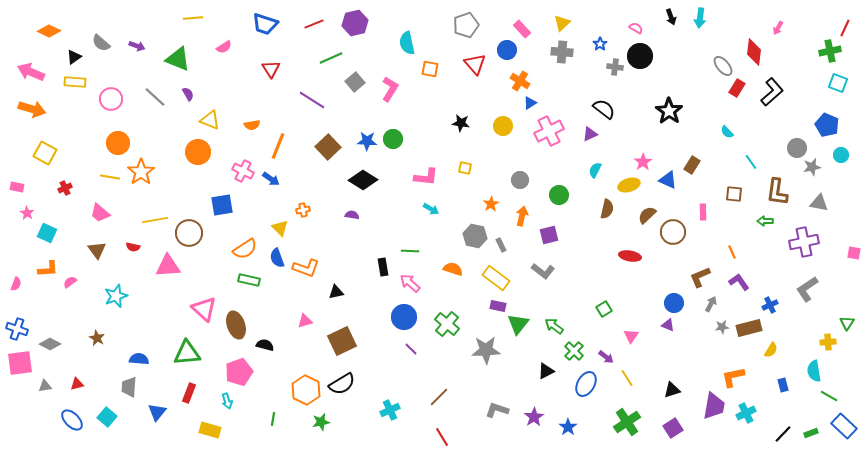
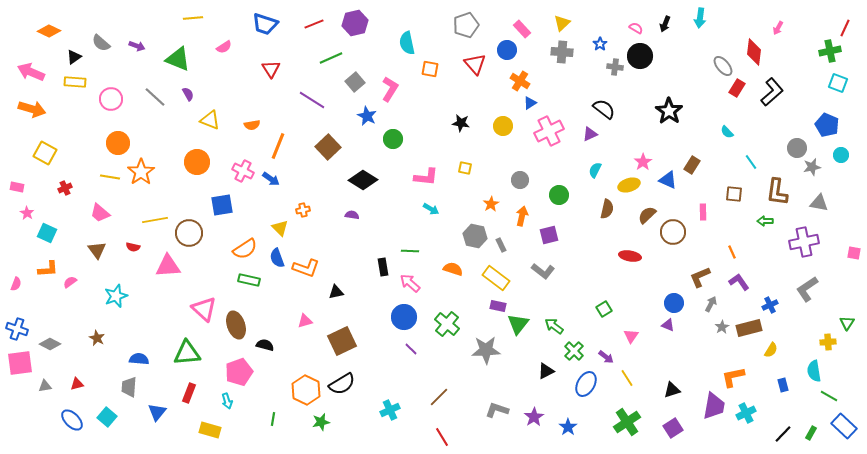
black arrow at (671, 17): moved 6 px left, 7 px down; rotated 42 degrees clockwise
blue star at (367, 141): moved 25 px up; rotated 24 degrees clockwise
orange circle at (198, 152): moved 1 px left, 10 px down
gray star at (722, 327): rotated 24 degrees counterclockwise
green rectangle at (811, 433): rotated 40 degrees counterclockwise
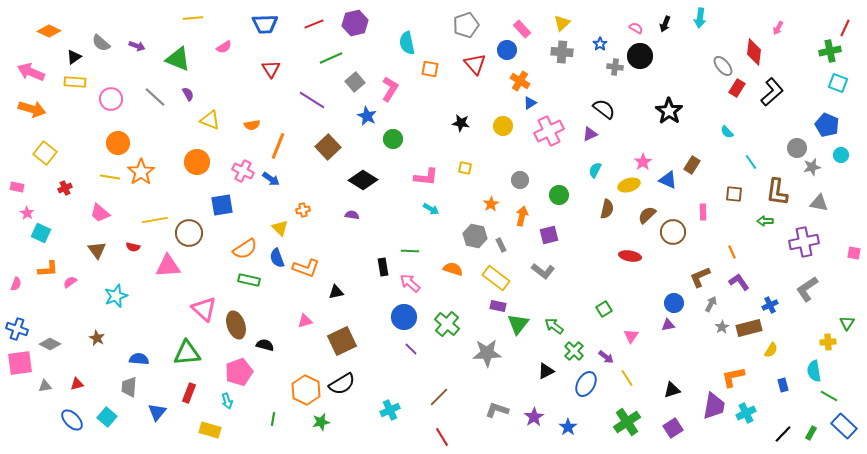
blue trapezoid at (265, 24): rotated 20 degrees counterclockwise
yellow square at (45, 153): rotated 10 degrees clockwise
cyan square at (47, 233): moved 6 px left
purple triangle at (668, 325): rotated 32 degrees counterclockwise
gray star at (486, 350): moved 1 px right, 3 px down
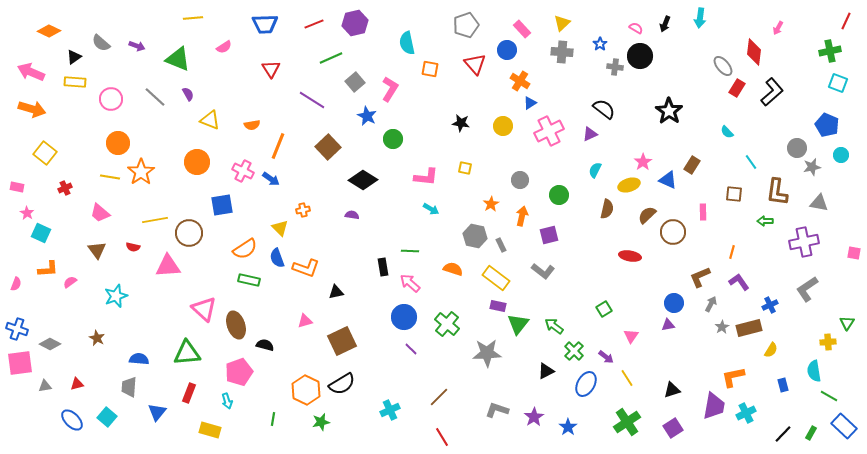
red line at (845, 28): moved 1 px right, 7 px up
orange line at (732, 252): rotated 40 degrees clockwise
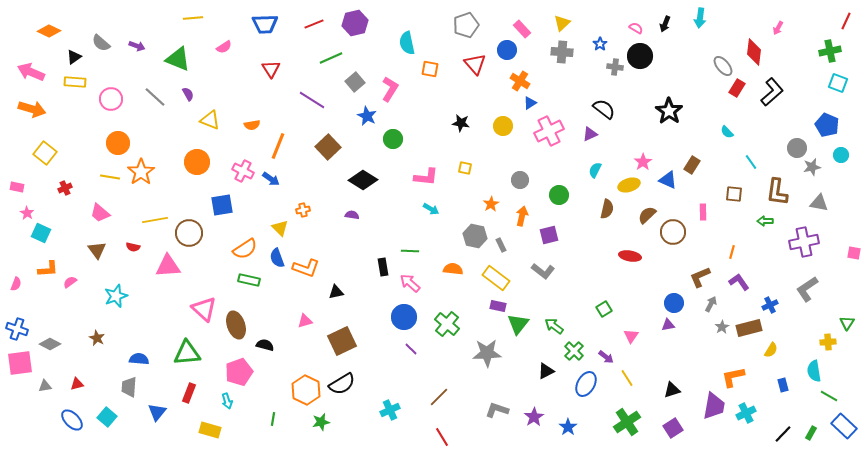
orange semicircle at (453, 269): rotated 12 degrees counterclockwise
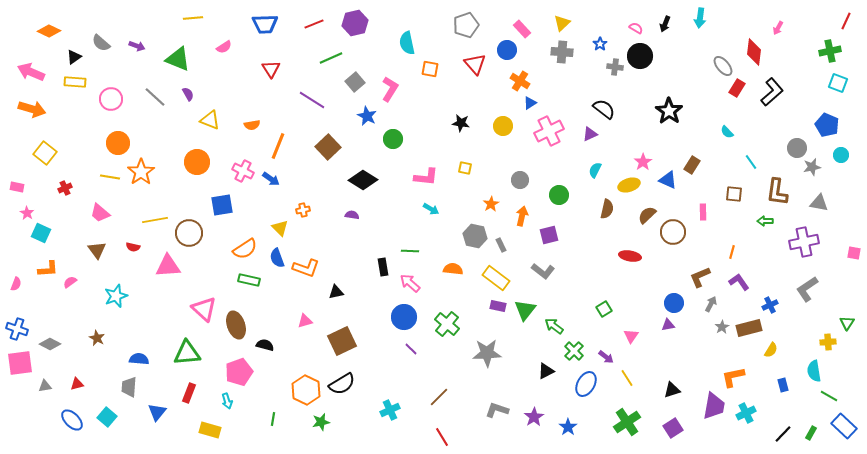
green triangle at (518, 324): moved 7 px right, 14 px up
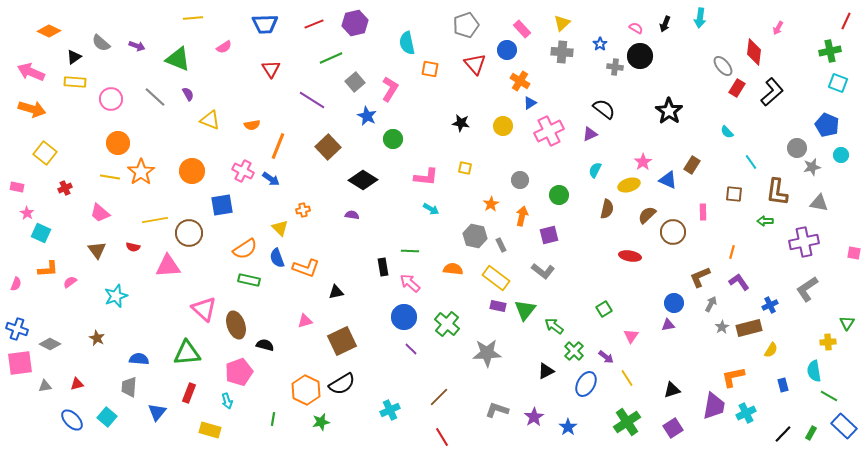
orange circle at (197, 162): moved 5 px left, 9 px down
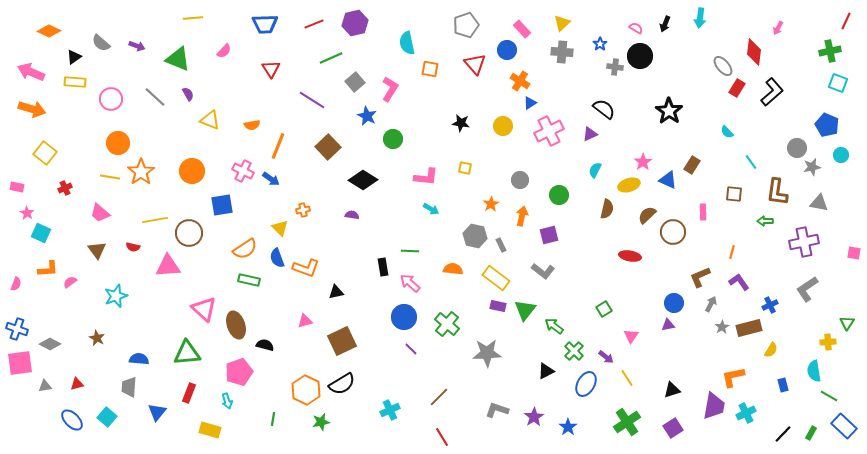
pink semicircle at (224, 47): moved 4 px down; rotated 14 degrees counterclockwise
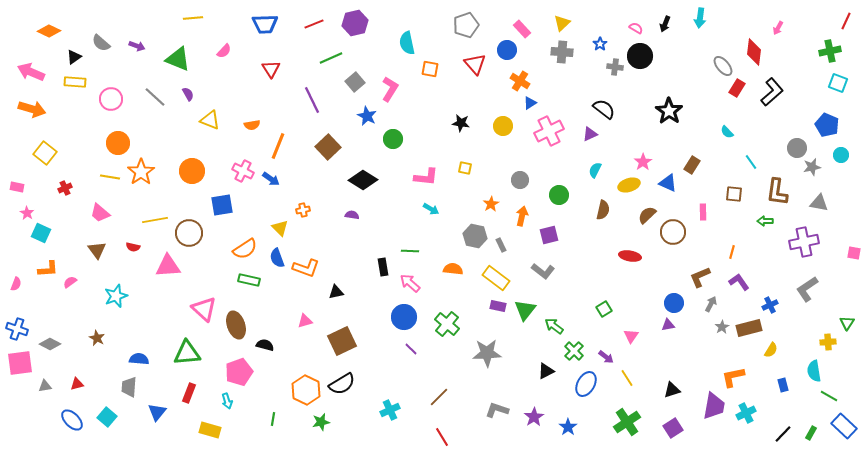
purple line at (312, 100): rotated 32 degrees clockwise
blue triangle at (668, 180): moved 3 px down
brown semicircle at (607, 209): moved 4 px left, 1 px down
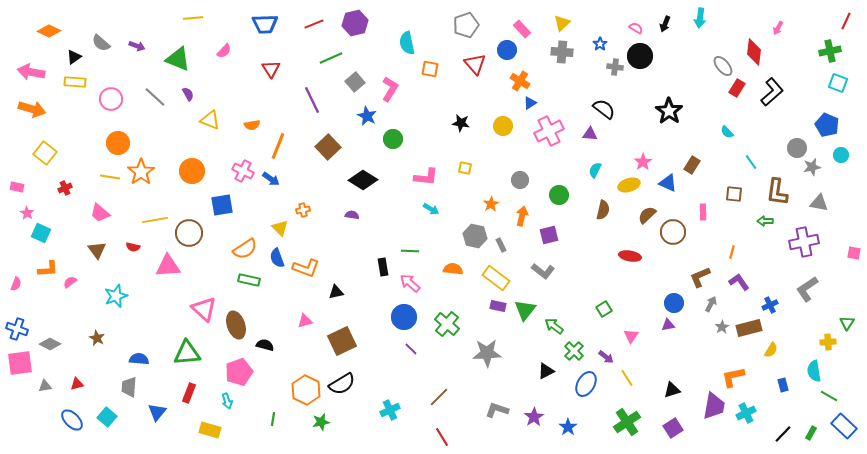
pink arrow at (31, 72): rotated 12 degrees counterclockwise
purple triangle at (590, 134): rotated 28 degrees clockwise
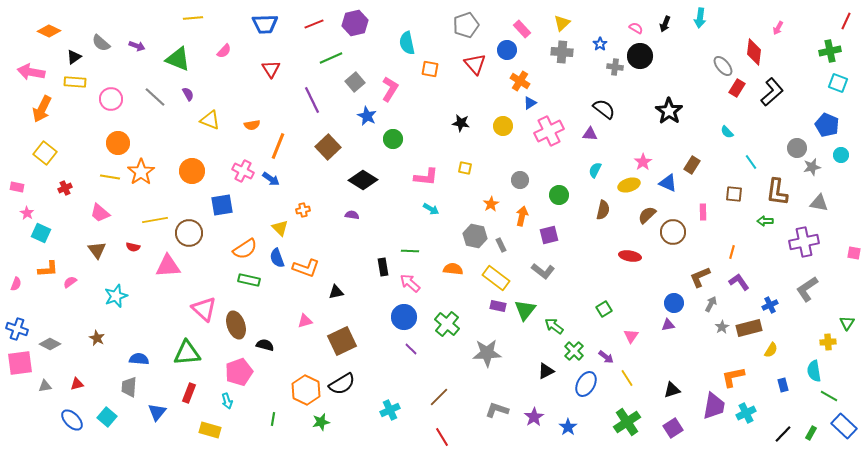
orange arrow at (32, 109): moved 10 px right; rotated 100 degrees clockwise
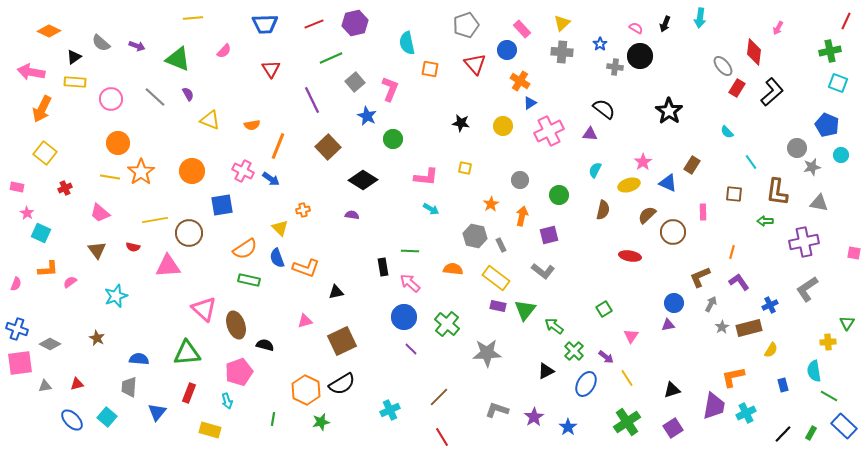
pink L-shape at (390, 89): rotated 10 degrees counterclockwise
